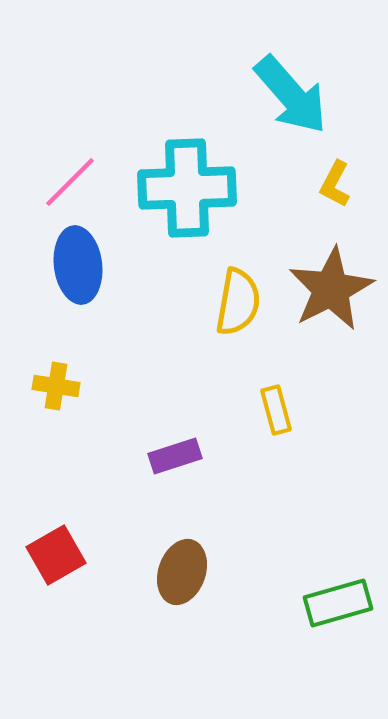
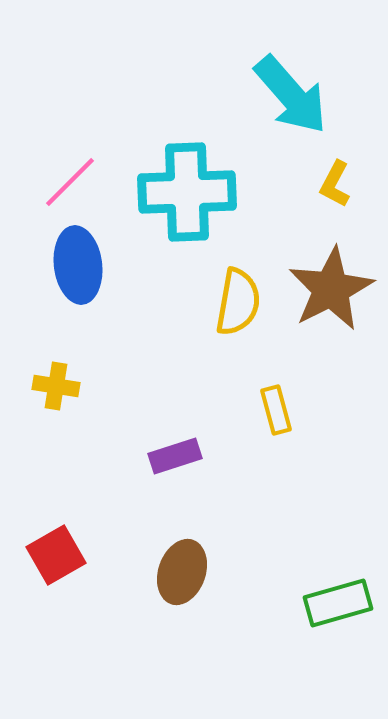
cyan cross: moved 4 px down
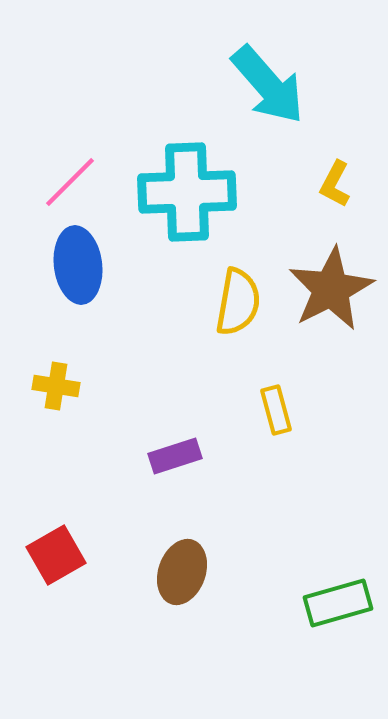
cyan arrow: moved 23 px left, 10 px up
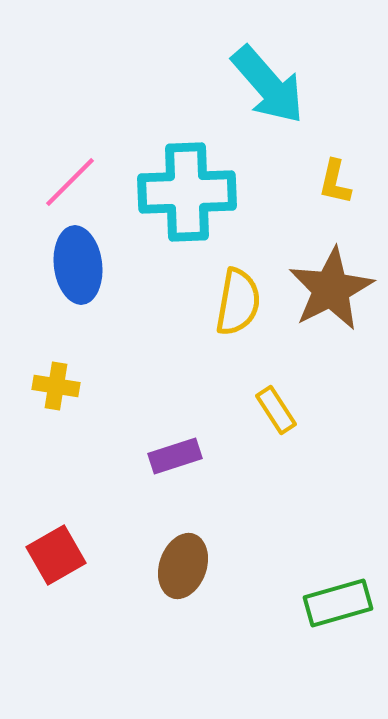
yellow L-shape: moved 2 px up; rotated 15 degrees counterclockwise
yellow rectangle: rotated 18 degrees counterclockwise
brown ellipse: moved 1 px right, 6 px up
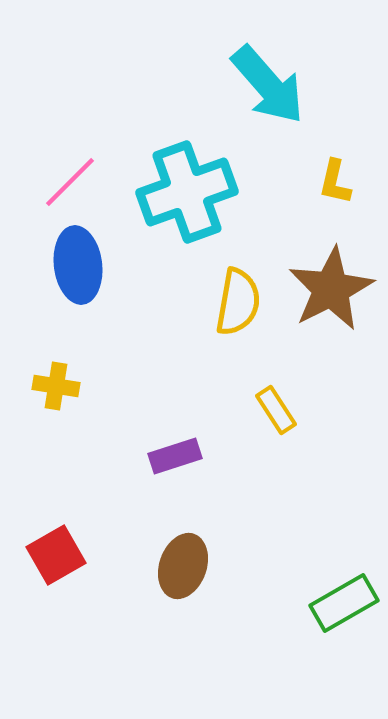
cyan cross: rotated 18 degrees counterclockwise
green rectangle: moved 6 px right; rotated 14 degrees counterclockwise
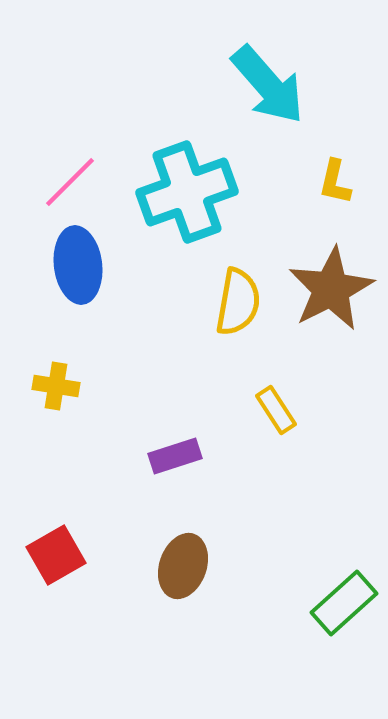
green rectangle: rotated 12 degrees counterclockwise
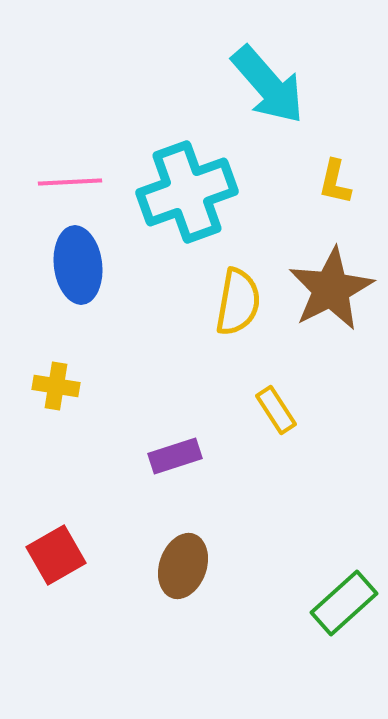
pink line: rotated 42 degrees clockwise
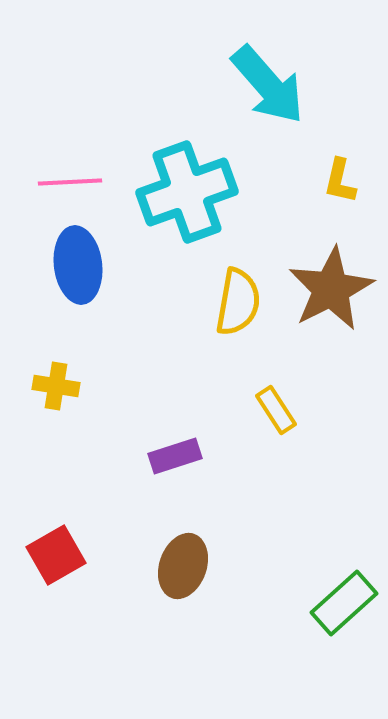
yellow L-shape: moved 5 px right, 1 px up
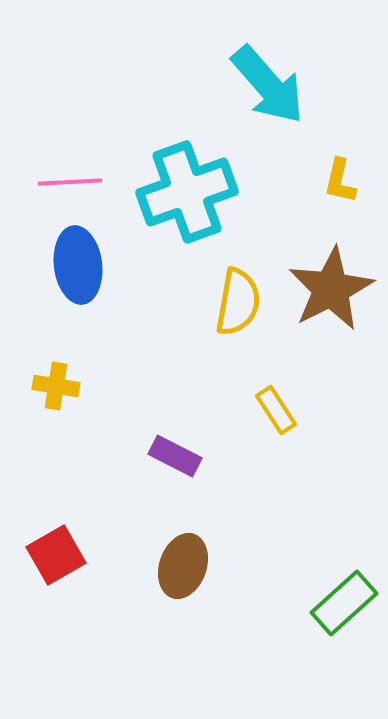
purple rectangle: rotated 45 degrees clockwise
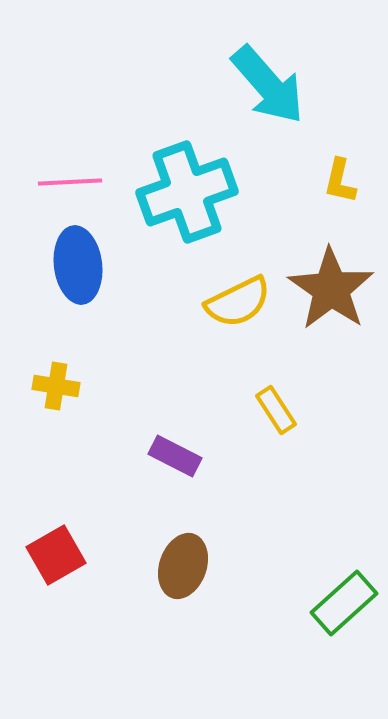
brown star: rotated 10 degrees counterclockwise
yellow semicircle: rotated 54 degrees clockwise
